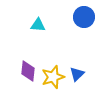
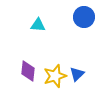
yellow star: moved 2 px right, 1 px up
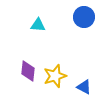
blue triangle: moved 7 px right, 13 px down; rotated 49 degrees counterclockwise
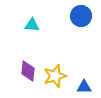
blue circle: moved 3 px left, 1 px up
cyan triangle: moved 6 px left
blue triangle: rotated 28 degrees counterclockwise
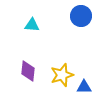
yellow star: moved 7 px right, 1 px up
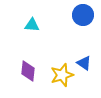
blue circle: moved 2 px right, 1 px up
blue triangle: moved 24 px up; rotated 35 degrees clockwise
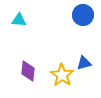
cyan triangle: moved 13 px left, 5 px up
blue triangle: rotated 49 degrees counterclockwise
yellow star: rotated 20 degrees counterclockwise
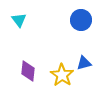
blue circle: moved 2 px left, 5 px down
cyan triangle: rotated 49 degrees clockwise
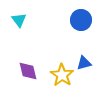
purple diamond: rotated 20 degrees counterclockwise
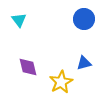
blue circle: moved 3 px right, 1 px up
purple diamond: moved 4 px up
yellow star: moved 1 px left, 7 px down; rotated 10 degrees clockwise
